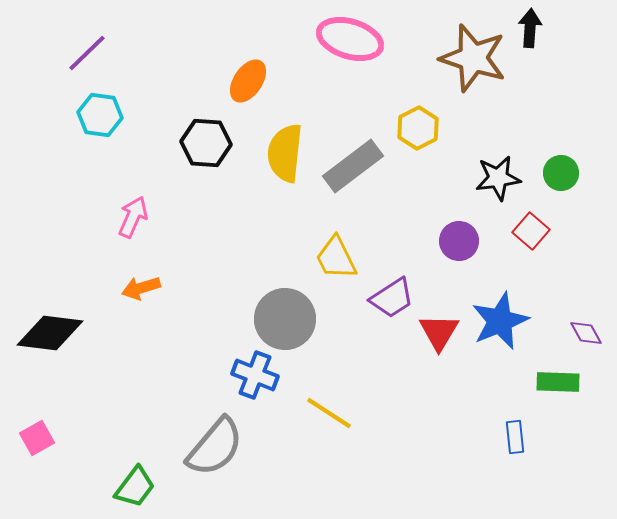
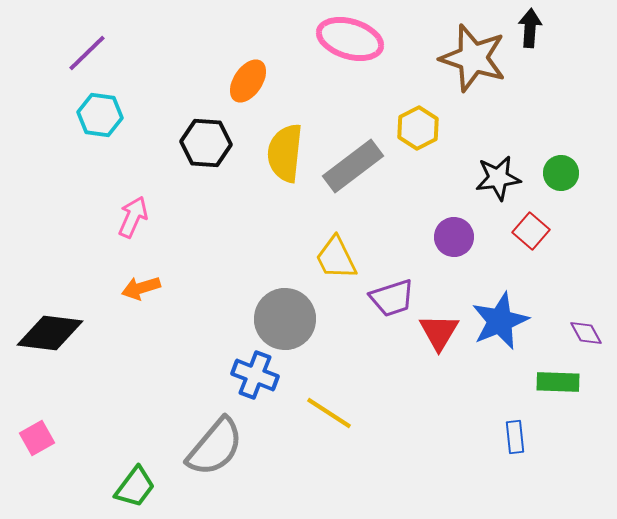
purple circle: moved 5 px left, 4 px up
purple trapezoid: rotated 15 degrees clockwise
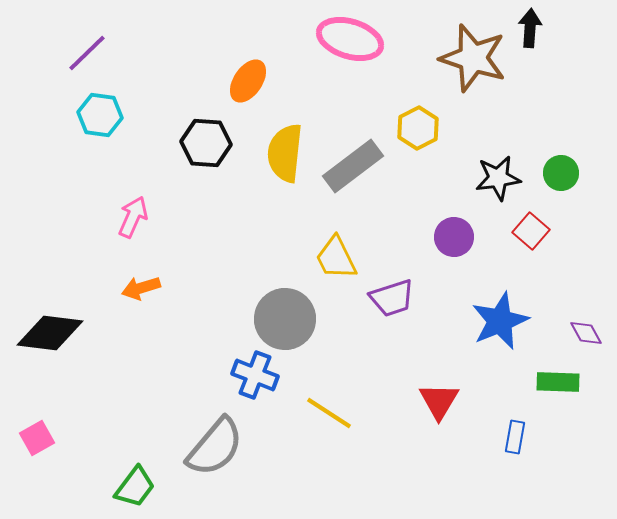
red triangle: moved 69 px down
blue rectangle: rotated 16 degrees clockwise
